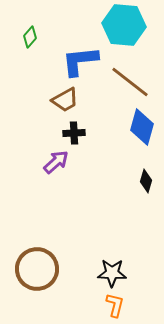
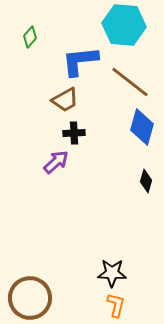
brown circle: moved 7 px left, 29 px down
orange L-shape: moved 1 px right
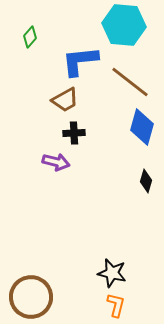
purple arrow: rotated 56 degrees clockwise
black star: rotated 12 degrees clockwise
brown circle: moved 1 px right, 1 px up
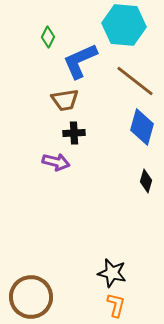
green diamond: moved 18 px right; rotated 15 degrees counterclockwise
blue L-shape: rotated 18 degrees counterclockwise
brown line: moved 5 px right, 1 px up
brown trapezoid: rotated 20 degrees clockwise
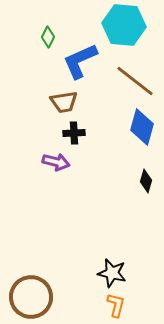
brown trapezoid: moved 1 px left, 2 px down
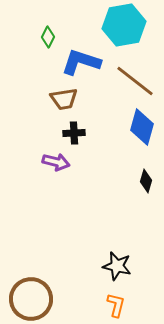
cyan hexagon: rotated 15 degrees counterclockwise
blue L-shape: moved 1 px right, 1 px down; rotated 42 degrees clockwise
brown trapezoid: moved 3 px up
black star: moved 5 px right, 7 px up
brown circle: moved 2 px down
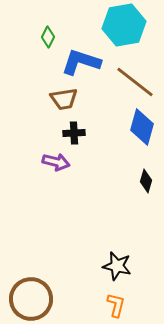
brown line: moved 1 px down
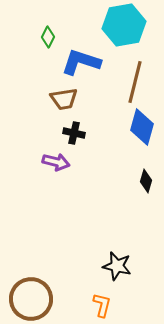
brown line: rotated 66 degrees clockwise
black cross: rotated 15 degrees clockwise
orange L-shape: moved 14 px left
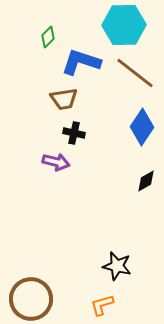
cyan hexagon: rotated 9 degrees clockwise
green diamond: rotated 20 degrees clockwise
brown line: moved 9 px up; rotated 66 degrees counterclockwise
blue diamond: rotated 18 degrees clockwise
black diamond: rotated 45 degrees clockwise
orange L-shape: rotated 120 degrees counterclockwise
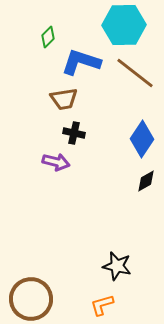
blue diamond: moved 12 px down
